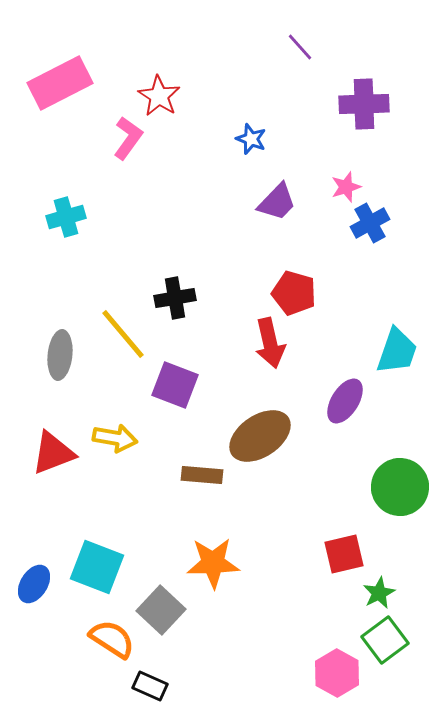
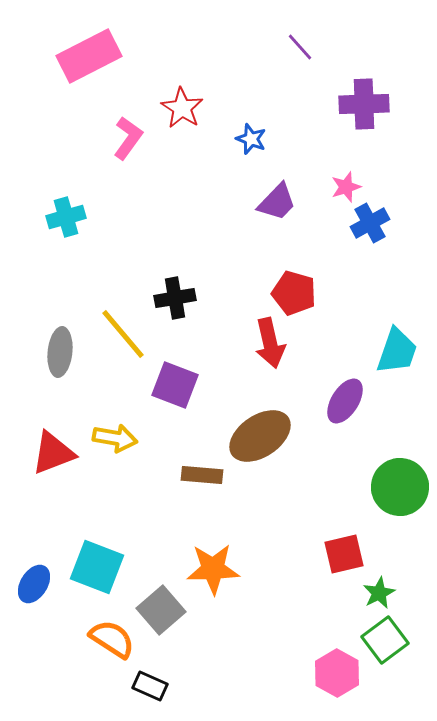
pink rectangle: moved 29 px right, 27 px up
red star: moved 23 px right, 12 px down
gray ellipse: moved 3 px up
orange star: moved 6 px down
gray square: rotated 6 degrees clockwise
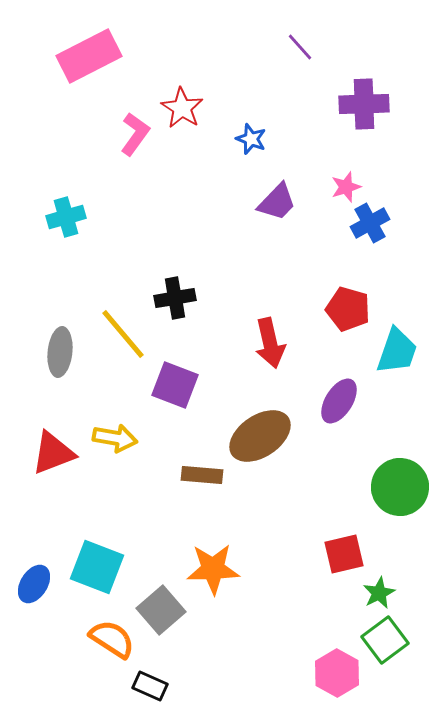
pink L-shape: moved 7 px right, 4 px up
red pentagon: moved 54 px right, 16 px down
purple ellipse: moved 6 px left
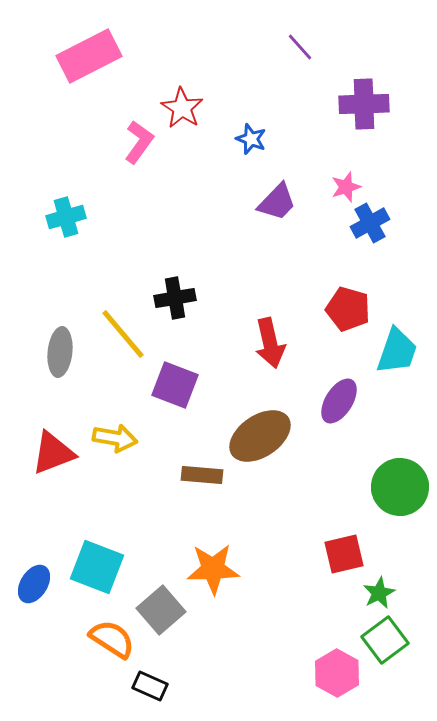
pink L-shape: moved 4 px right, 8 px down
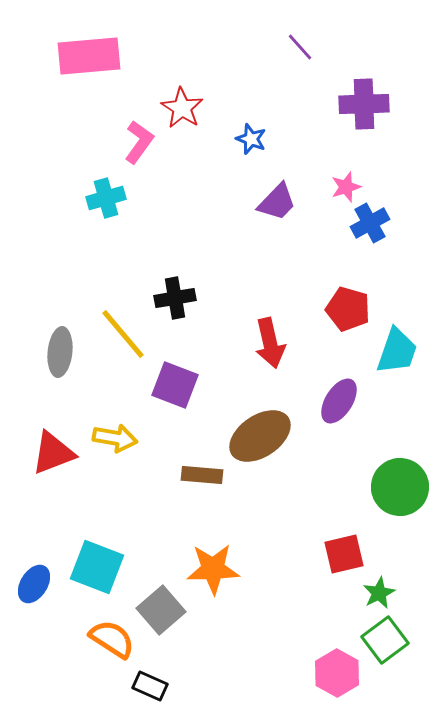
pink rectangle: rotated 22 degrees clockwise
cyan cross: moved 40 px right, 19 px up
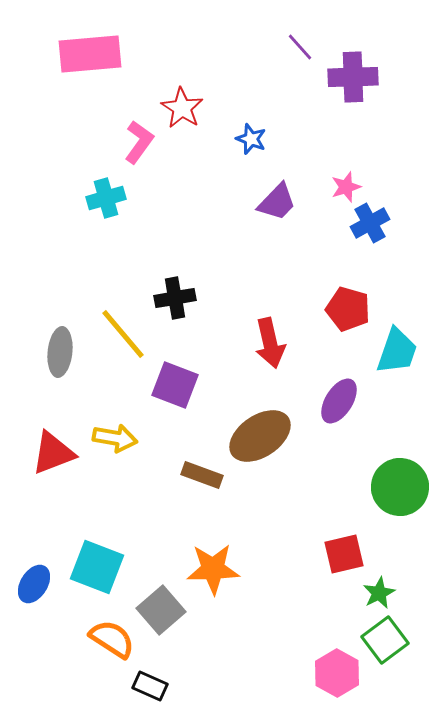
pink rectangle: moved 1 px right, 2 px up
purple cross: moved 11 px left, 27 px up
brown rectangle: rotated 15 degrees clockwise
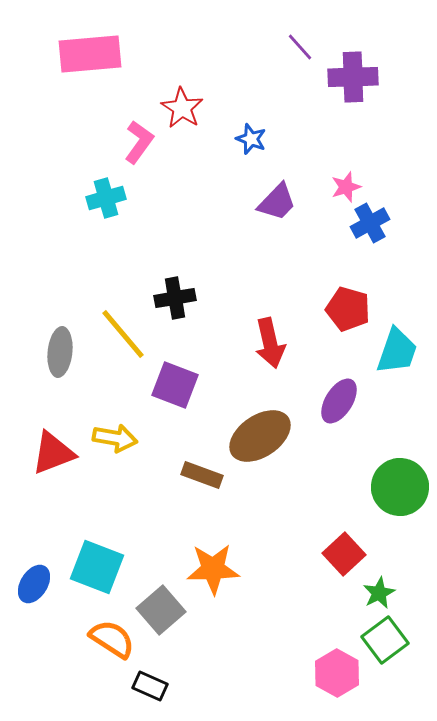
red square: rotated 30 degrees counterclockwise
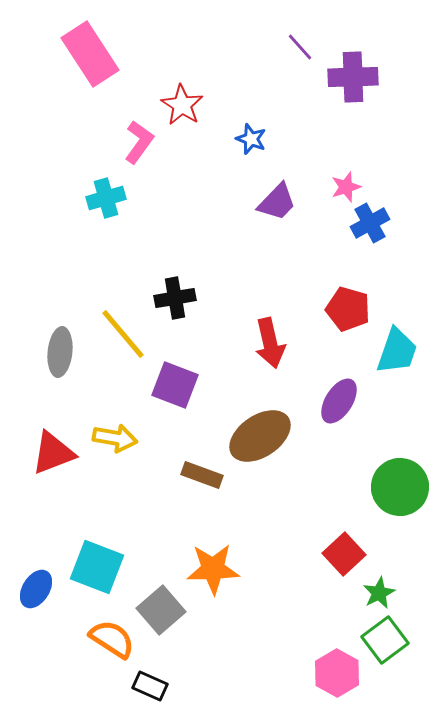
pink rectangle: rotated 62 degrees clockwise
red star: moved 3 px up
blue ellipse: moved 2 px right, 5 px down
